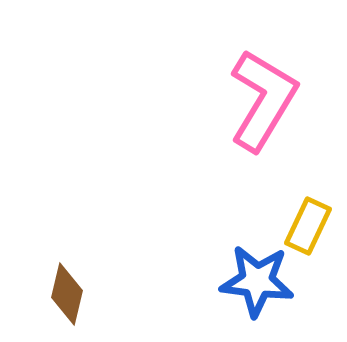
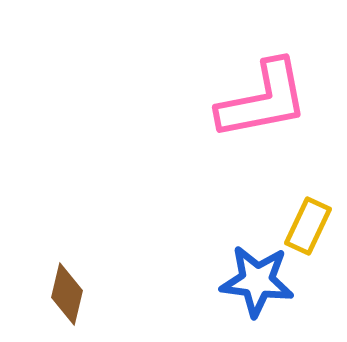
pink L-shape: rotated 48 degrees clockwise
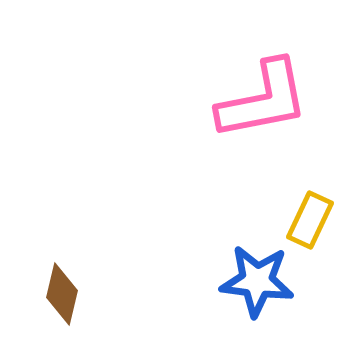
yellow rectangle: moved 2 px right, 6 px up
brown diamond: moved 5 px left
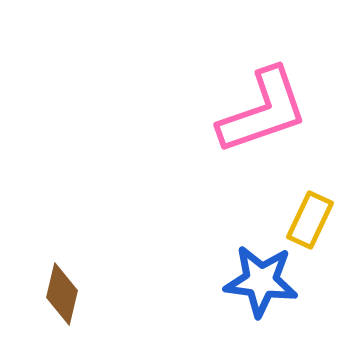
pink L-shape: moved 11 px down; rotated 8 degrees counterclockwise
blue star: moved 4 px right
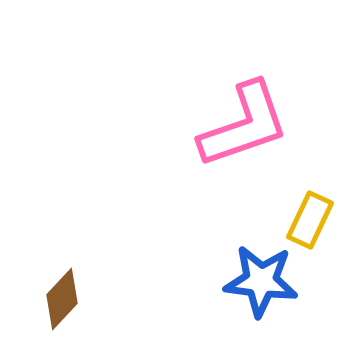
pink L-shape: moved 19 px left, 14 px down
brown diamond: moved 5 px down; rotated 30 degrees clockwise
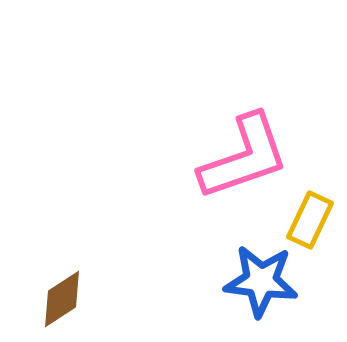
pink L-shape: moved 32 px down
brown diamond: rotated 14 degrees clockwise
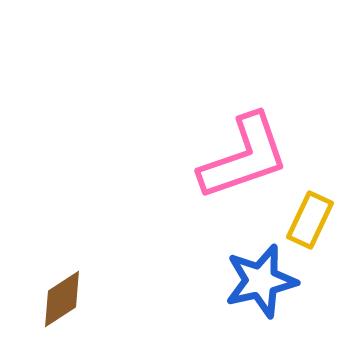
blue star: rotated 20 degrees counterclockwise
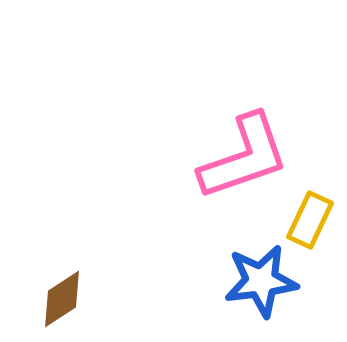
blue star: rotated 6 degrees clockwise
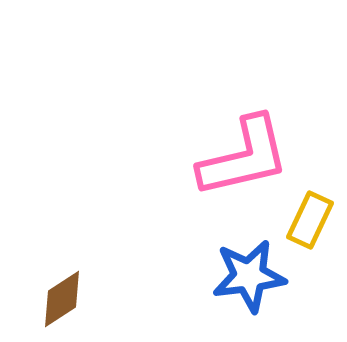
pink L-shape: rotated 6 degrees clockwise
blue star: moved 12 px left, 5 px up
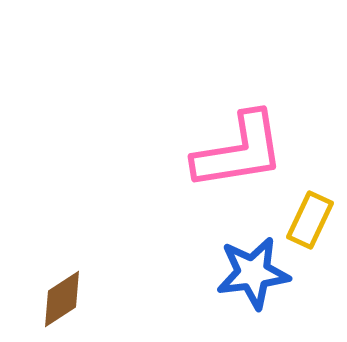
pink L-shape: moved 5 px left, 6 px up; rotated 4 degrees clockwise
blue star: moved 4 px right, 3 px up
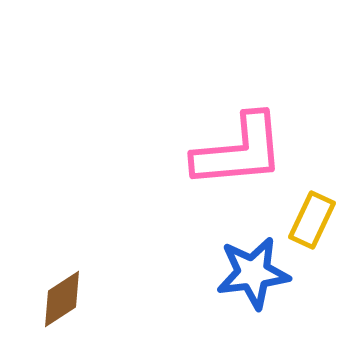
pink L-shape: rotated 4 degrees clockwise
yellow rectangle: moved 2 px right
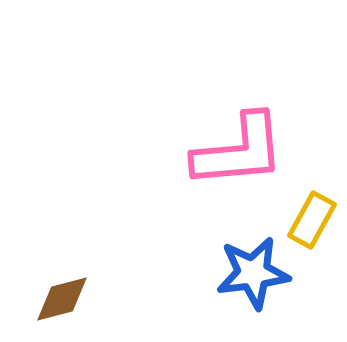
yellow rectangle: rotated 4 degrees clockwise
brown diamond: rotated 18 degrees clockwise
